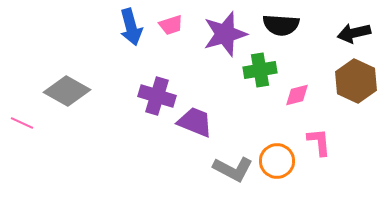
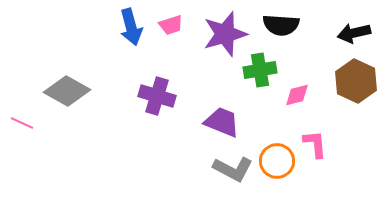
purple trapezoid: moved 27 px right
pink L-shape: moved 4 px left, 2 px down
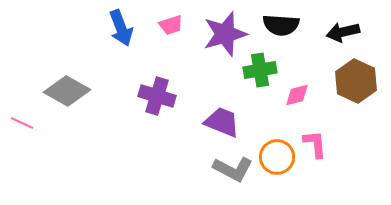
blue arrow: moved 10 px left, 1 px down; rotated 6 degrees counterclockwise
black arrow: moved 11 px left, 1 px up
orange circle: moved 4 px up
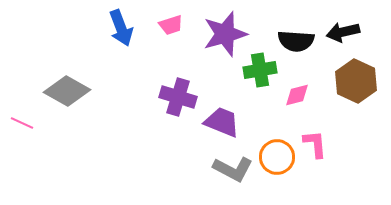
black semicircle: moved 15 px right, 16 px down
purple cross: moved 21 px right, 1 px down
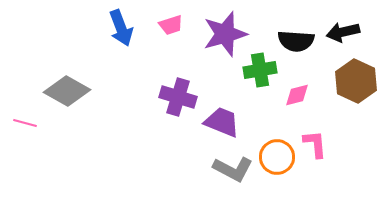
pink line: moved 3 px right; rotated 10 degrees counterclockwise
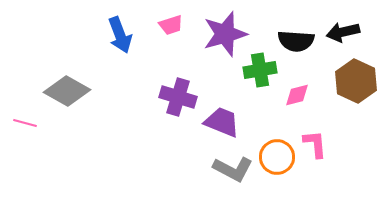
blue arrow: moved 1 px left, 7 px down
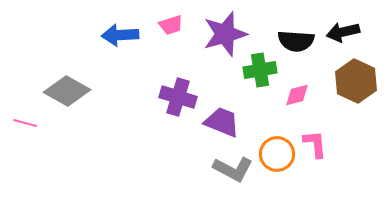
blue arrow: rotated 108 degrees clockwise
orange circle: moved 3 px up
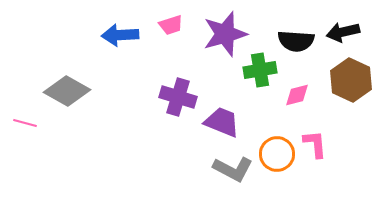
brown hexagon: moved 5 px left, 1 px up
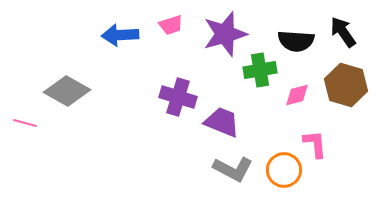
black arrow: rotated 68 degrees clockwise
brown hexagon: moved 5 px left, 5 px down; rotated 9 degrees counterclockwise
orange circle: moved 7 px right, 16 px down
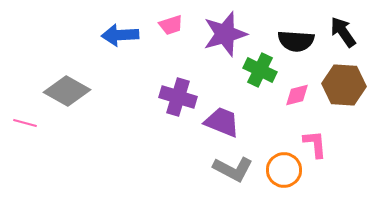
green cross: rotated 36 degrees clockwise
brown hexagon: moved 2 px left; rotated 12 degrees counterclockwise
